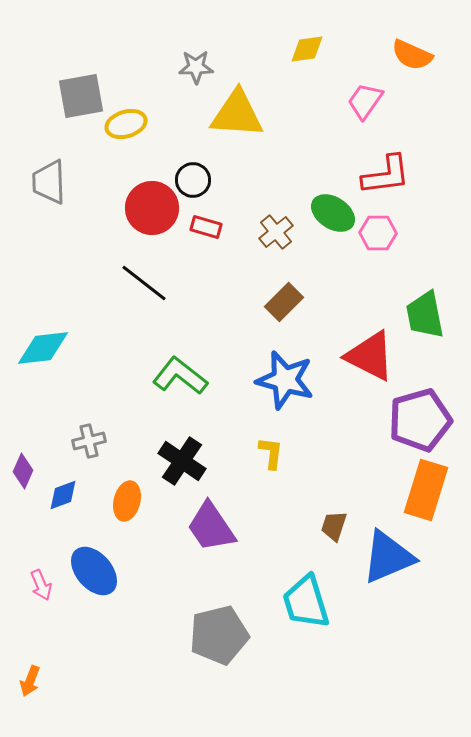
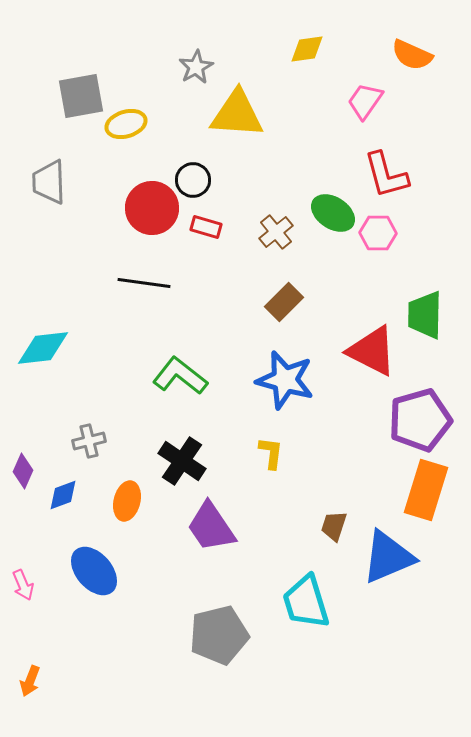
gray star: rotated 28 degrees counterclockwise
red L-shape: rotated 82 degrees clockwise
black line: rotated 30 degrees counterclockwise
green trapezoid: rotated 12 degrees clockwise
red triangle: moved 2 px right, 5 px up
pink arrow: moved 18 px left
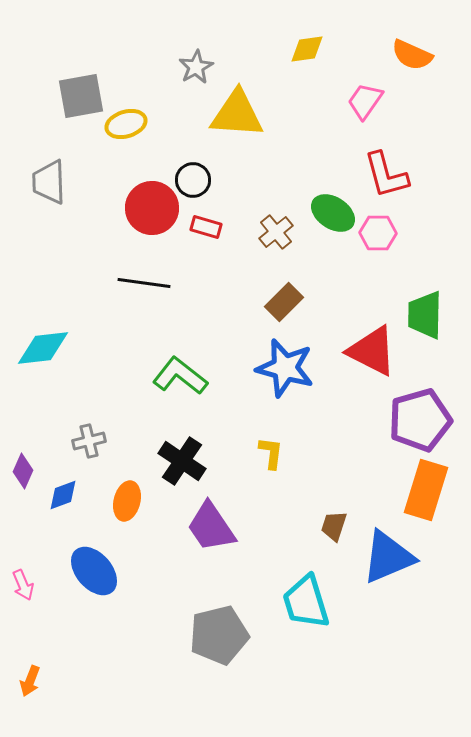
blue star: moved 12 px up
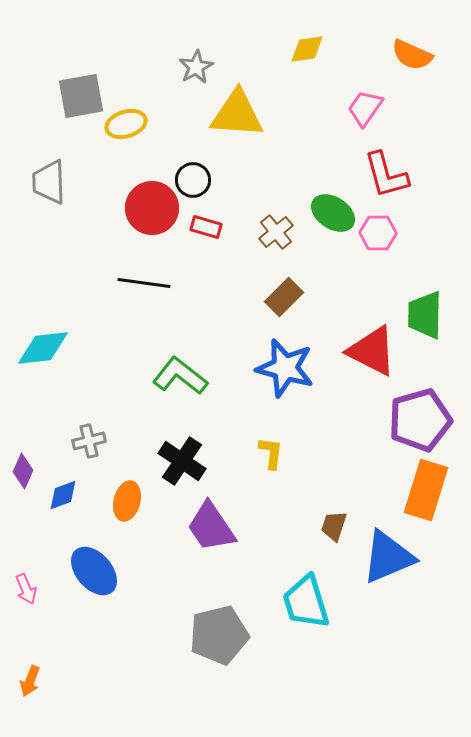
pink trapezoid: moved 7 px down
brown rectangle: moved 5 px up
pink arrow: moved 3 px right, 4 px down
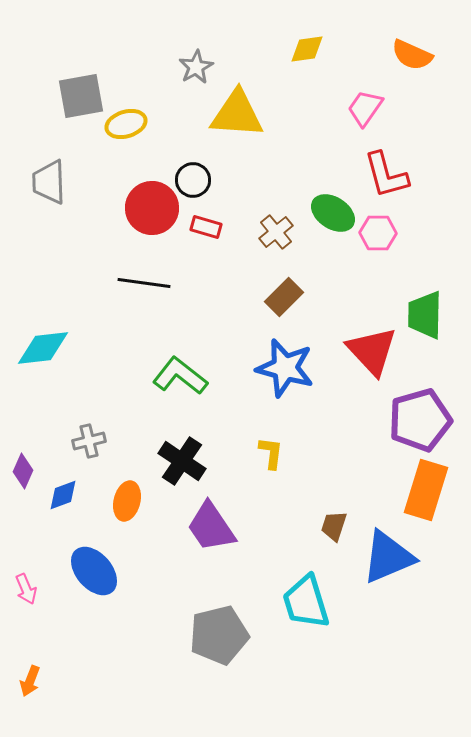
red triangle: rotated 20 degrees clockwise
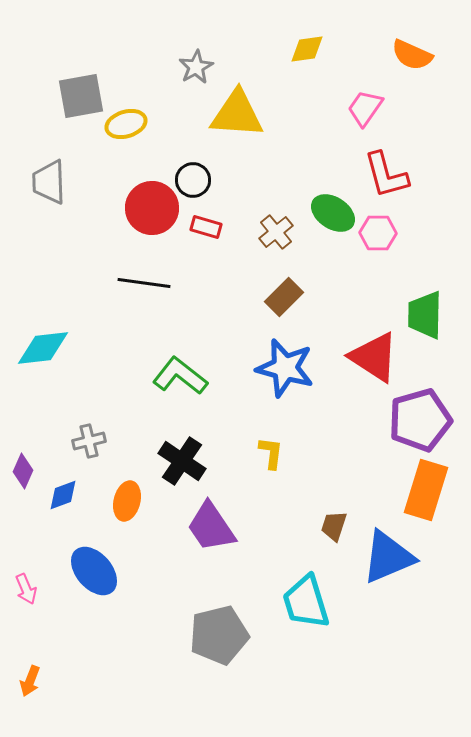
red triangle: moved 2 px right, 6 px down; rotated 14 degrees counterclockwise
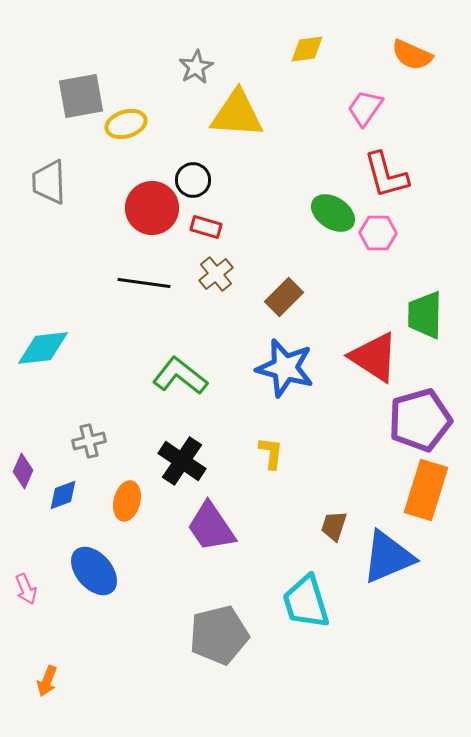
brown cross: moved 60 px left, 42 px down
orange arrow: moved 17 px right
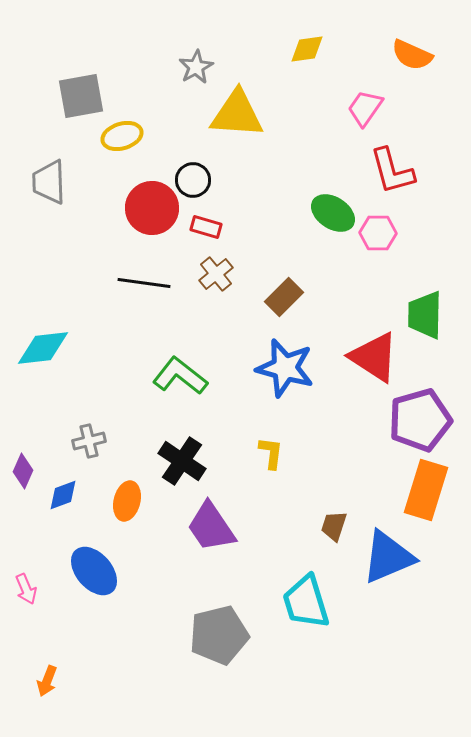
yellow ellipse: moved 4 px left, 12 px down
red L-shape: moved 6 px right, 4 px up
